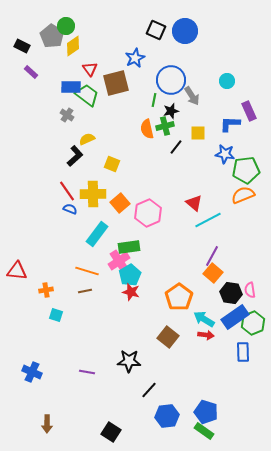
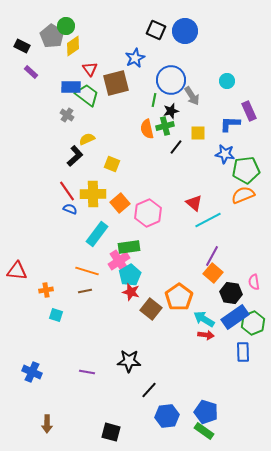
pink semicircle at (250, 290): moved 4 px right, 8 px up
brown square at (168, 337): moved 17 px left, 28 px up
black square at (111, 432): rotated 18 degrees counterclockwise
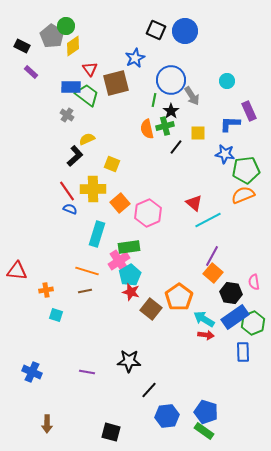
black star at (171, 111): rotated 21 degrees counterclockwise
yellow cross at (93, 194): moved 5 px up
cyan rectangle at (97, 234): rotated 20 degrees counterclockwise
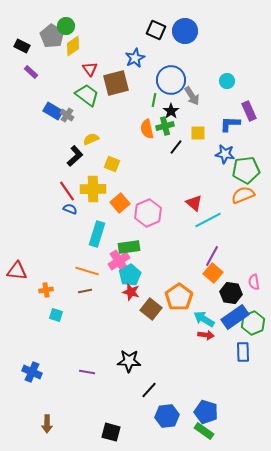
blue rectangle at (71, 87): moved 18 px left, 24 px down; rotated 30 degrees clockwise
yellow semicircle at (87, 139): moved 4 px right
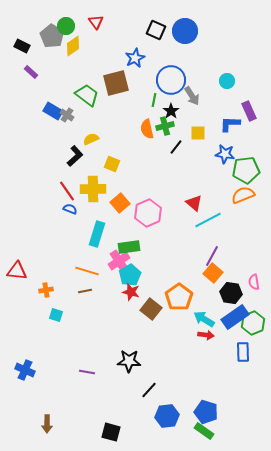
red triangle at (90, 69): moved 6 px right, 47 px up
blue cross at (32, 372): moved 7 px left, 2 px up
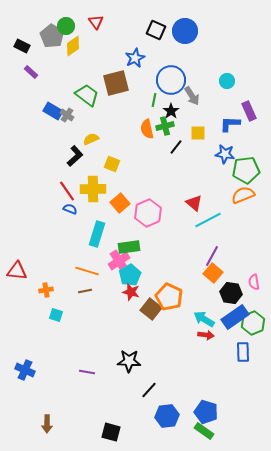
orange pentagon at (179, 297): moved 10 px left; rotated 12 degrees counterclockwise
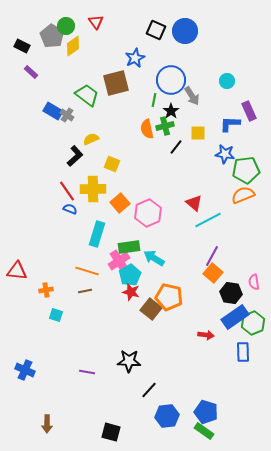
orange pentagon at (169, 297): rotated 12 degrees counterclockwise
cyan arrow at (204, 319): moved 50 px left, 61 px up
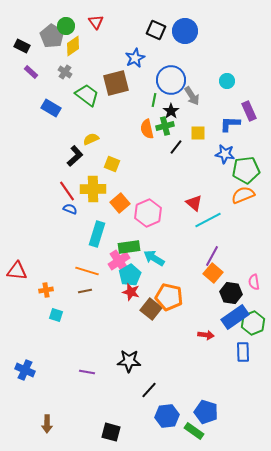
blue rectangle at (53, 111): moved 2 px left, 3 px up
gray cross at (67, 115): moved 2 px left, 43 px up
green rectangle at (204, 431): moved 10 px left
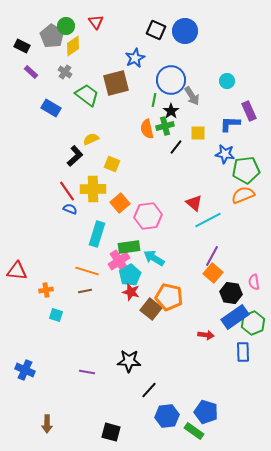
pink hexagon at (148, 213): moved 3 px down; rotated 16 degrees clockwise
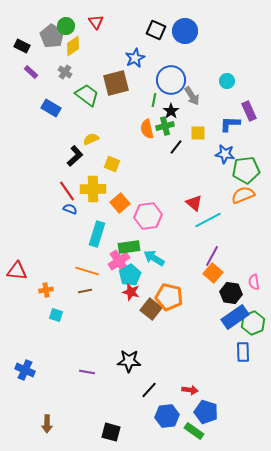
red arrow at (206, 335): moved 16 px left, 55 px down
